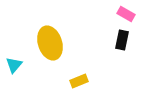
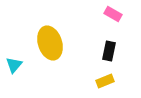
pink rectangle: moved 13 px left
black rectangle: moved 13 px left, 11 px down
yellow rectangle: moved 26 px right
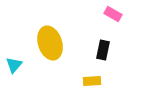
black rectangle: moved 6 px left, 1 px up
yellow rectangle: moved 13 px left; rotated 18 degrees clockwise
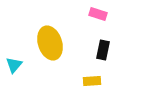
pink rectangle: moved 15 px left; rotated 12 degrees counterclockwise
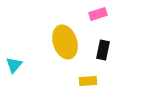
pink rectangle: rotated 36 degrees counterclockwise
yellow ellipse: moved 15 px right, 1 px up
yellow rectangle: moved 4 px left
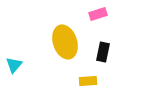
black rectangle: moved 2 px down
